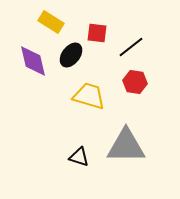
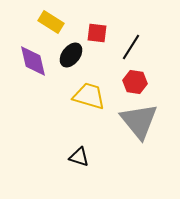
black line: rotated 20 degrees counterclockwise
gray triangle: moved 13 px right, 25 px up; rotated 51 degrees clockwise
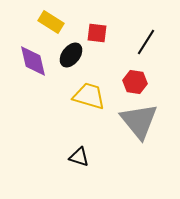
black line: moved 15 px right, 5 px up
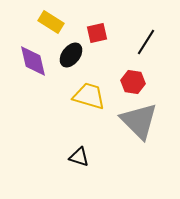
red square: rotated 20 degrees counterclockwise
red hexagon: moved 2 px left
gray triangle: rotated 6 degrees counterclockwise
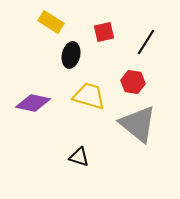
red square: moved 7 px right, 1 px up
black ellipse: rotated 25 degrees counterclockwise
purple diamond: moved 42 px down; rotated 64 degrees counterclockwise
gray triangle: moved 1 px left, 3 px down; rotated 6 degrees counterclockwise
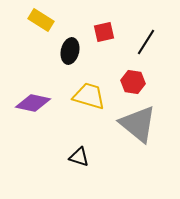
yellow rectangle: moved 10 px left, 2 px up
black ellipse: moved 1 px left, 4 px up
